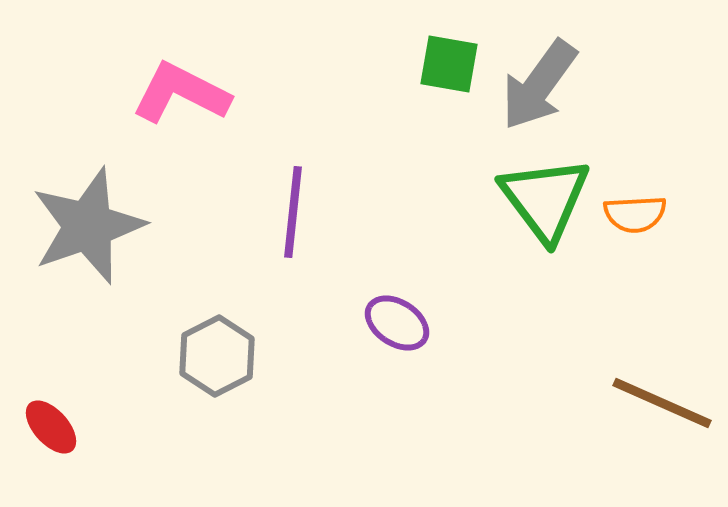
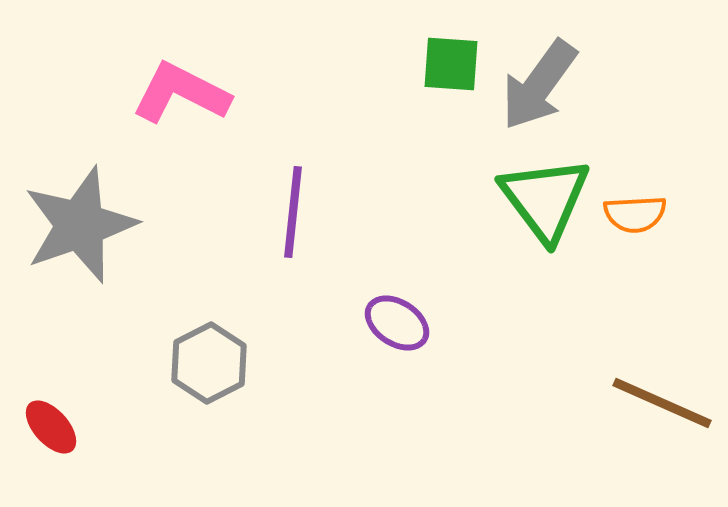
green square: moved 2 px right; rotated 6 degrees counterclockwise
gray star: moved 8 px left, 1 px up
gray hexagon: moved 8 px left, 7 px down
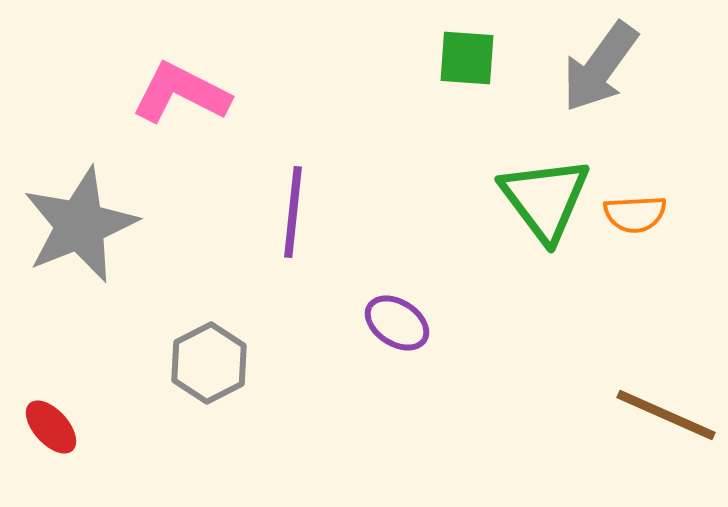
green square: moved 16 px right, 6 px up
gray arrow: moved 61 px right, 18 px up
gray star: rotated 3 degrees counterclockwise
brown line: moved 4 px right, 12 px down
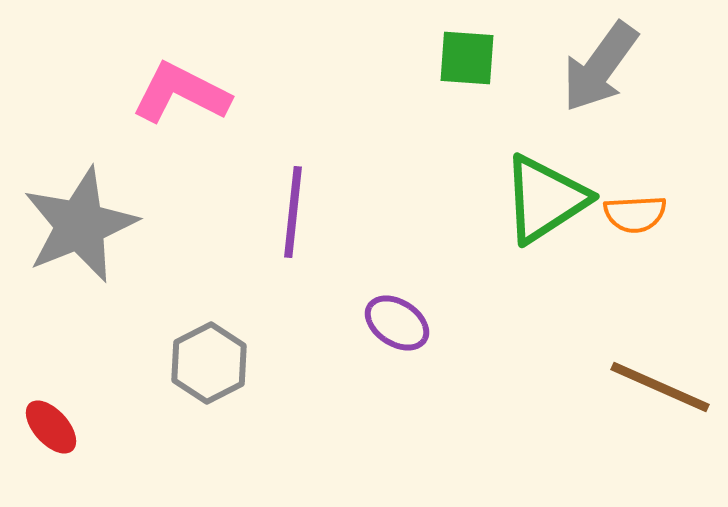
green triangle: rotated 34 degrees clockwise
brown line: moved 6 px left, 28 px up
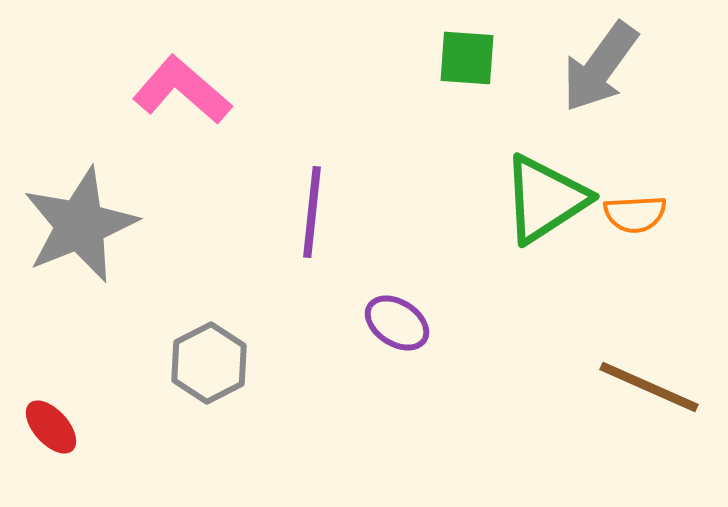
pink L-shape: moved 1 px right, 3 px up; rotated 14 degrees clockwise
purple line: moved 19 px right
brown line: moved 11 px left
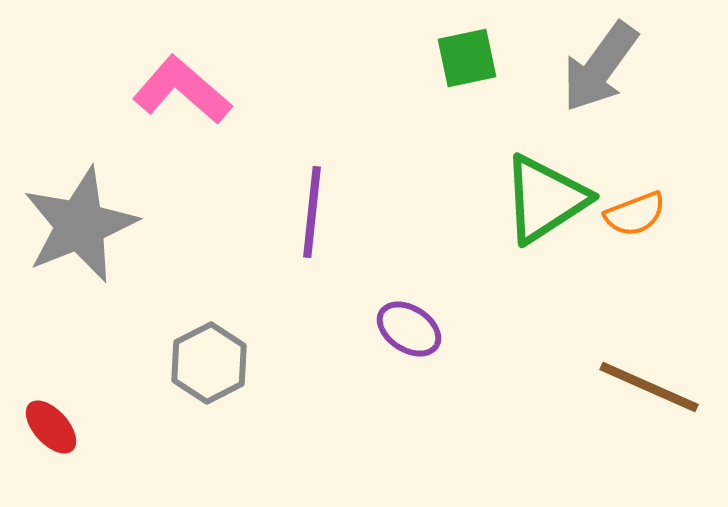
green square: rotated 16 degrees counterclockwise
orange semicircle: rotated 18 degrees counterclockwise
purple ellipse: moved 12 px right, 6 px down
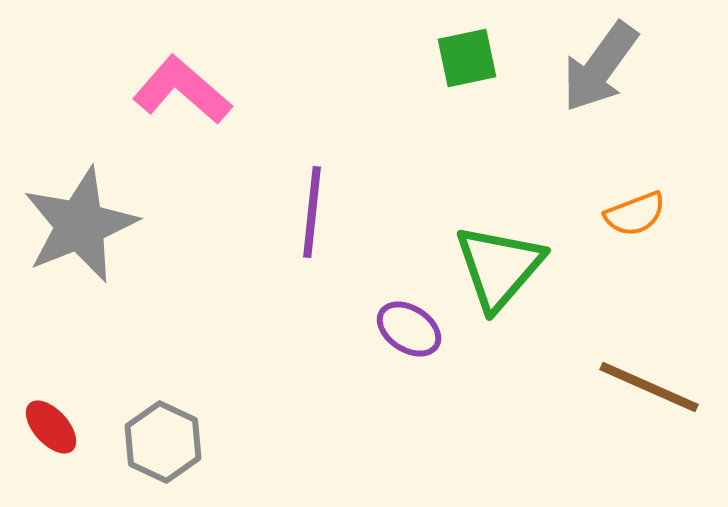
green triangle: moved 46 px left, 68 px down; rotated 16 degrees counterclockwise
gray hexagon: moved 46 px left, 79 px down; rotated 8 degrees counterclockwise
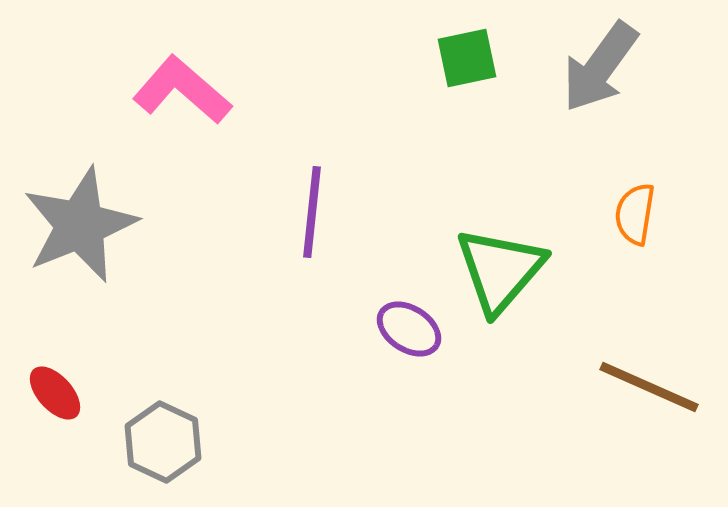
orange semicircle: rotated 120 degrees clockwise
green triangle: moved 1 px right, 3 px down
red ellipse: moved 4 px right, 34 px up
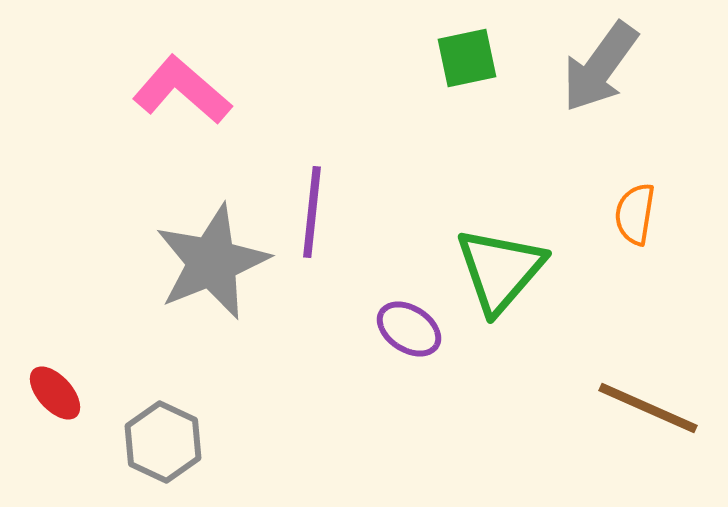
gray star: moved 132 px right, 37 px down
brown line: moved 1 px left, 21 px down
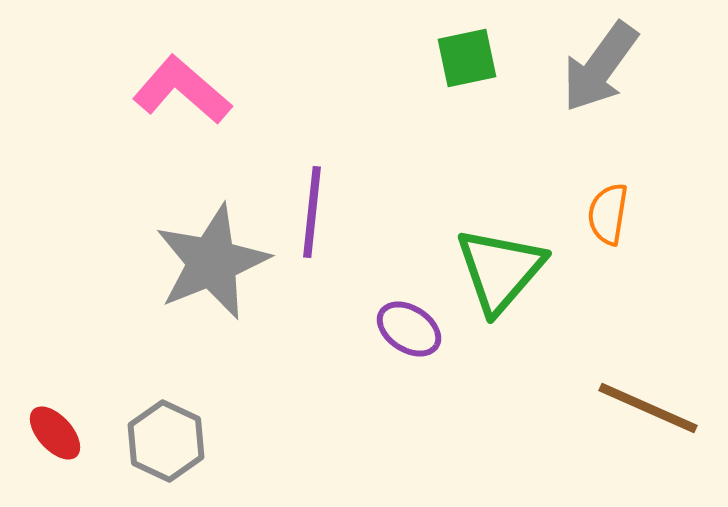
orange semicircle: moved 27 px left
red ellipse: moved 40 px down
gray hexagon: moved 3 px right, 1 px up
